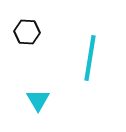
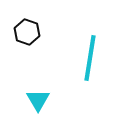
black hexagon: rotated 15 degrees clockwise
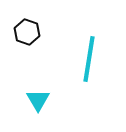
cyan line: moved 1 px left, 1 px down
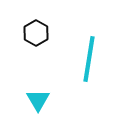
black hexagon: moved 9 px right, 1 px down; rotated 10 degrees clockwise
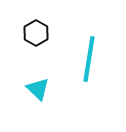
cyan triangle: moved 11 px up; rotated 15 degrees counterclockwise
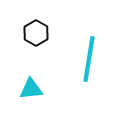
cyan triangle: moved 7 px left; rotated 50 degrees counterclockwise
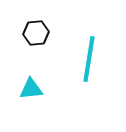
black hexagon: rotated 25 degrees clockwise
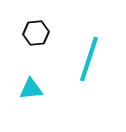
cyan line: rotated 9 degrees clockwise
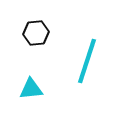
cyan line: moved 2 px left, 2 px down
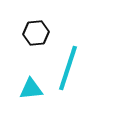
cyan line: moved 19 px left, 7 px down
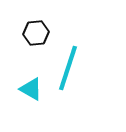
cyan triangle: rotated 35 degrees clockwise
